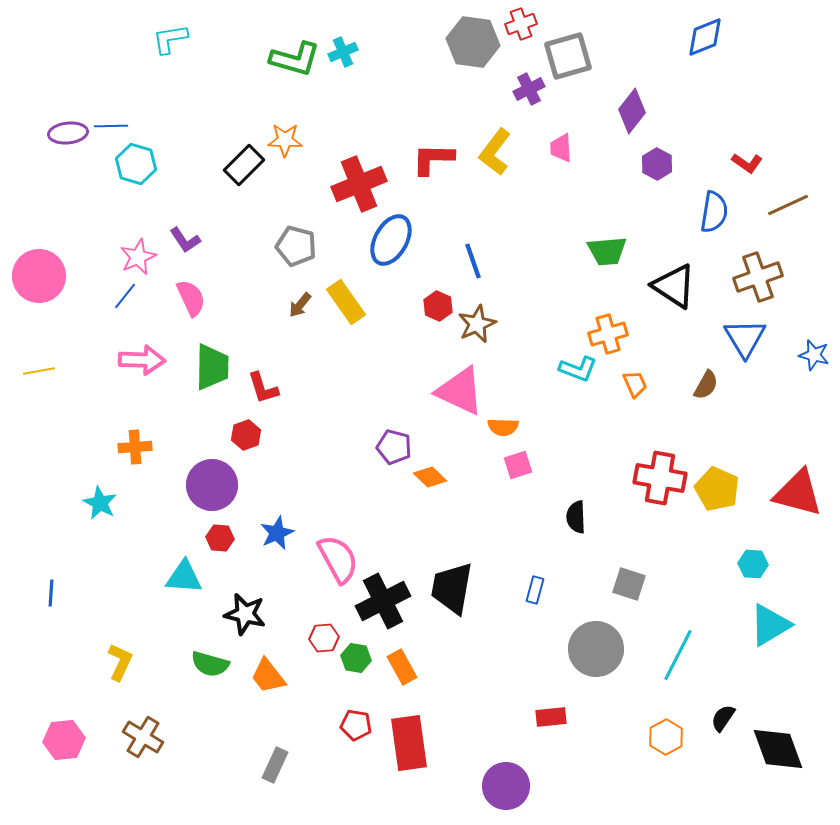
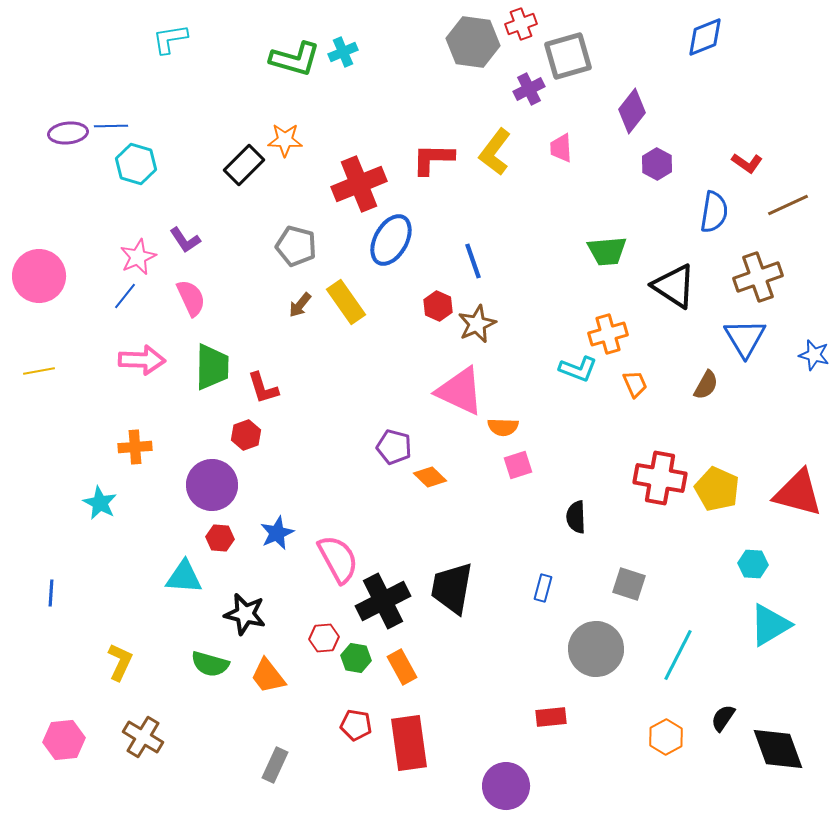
blue rectangle at (535, 590): moved 8 px right, 2 px up
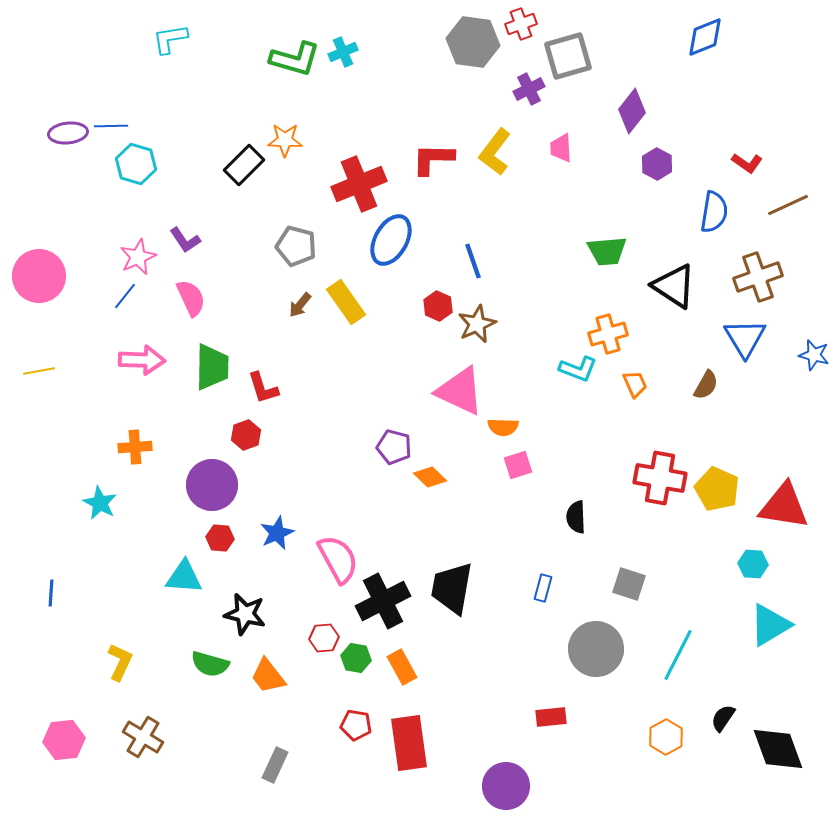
red triangle at (798, 493): moved 14 px left, 13 px down; rotated 6 degrees counterclockwise
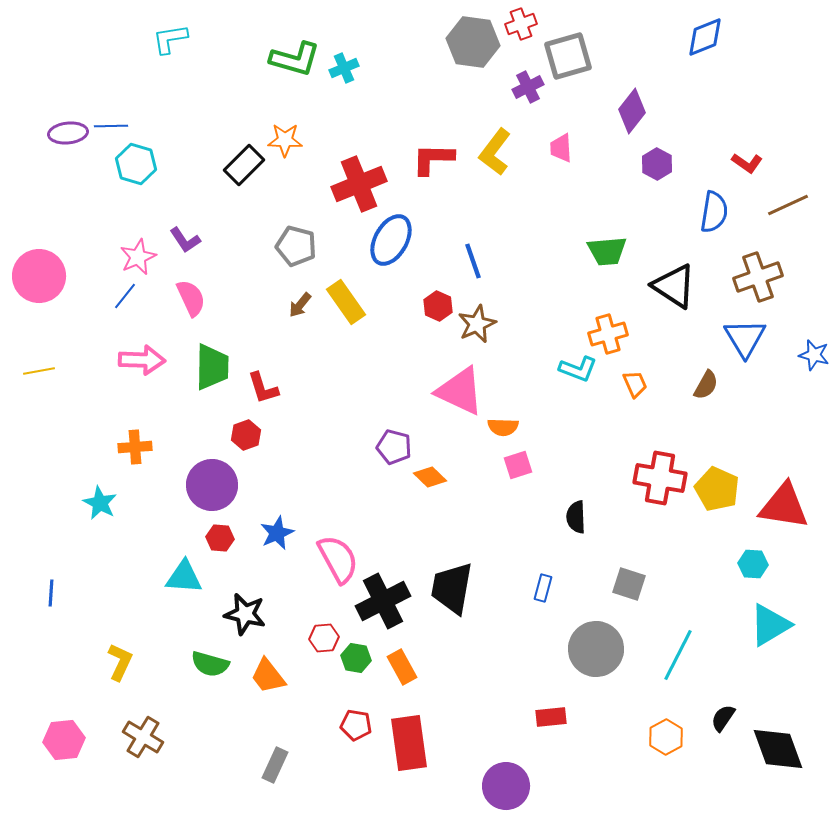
cyan cross at (343, 52): moved 1 px right, 16 px down
purple cross at (529, 89): moved 1 px left, 2 px up
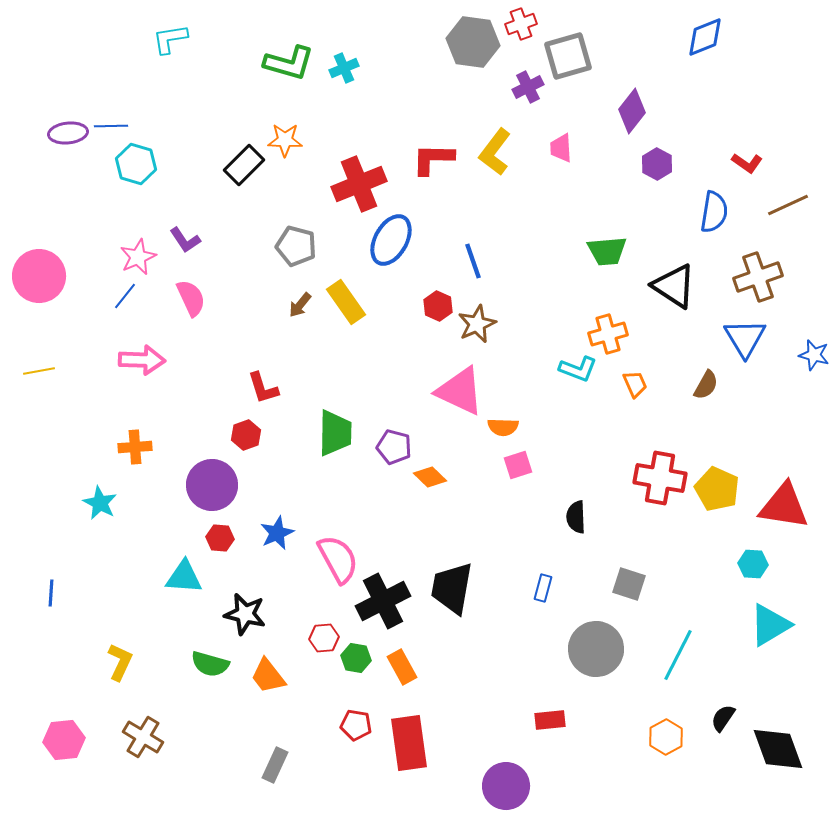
green L-shape at (295, 59): moved 6 px left, 4 px down
green trapezoid at (212, 367): moved 123 px right, 66 px down
red rectangle at (551, 717): moved 1 px left, 3 px down
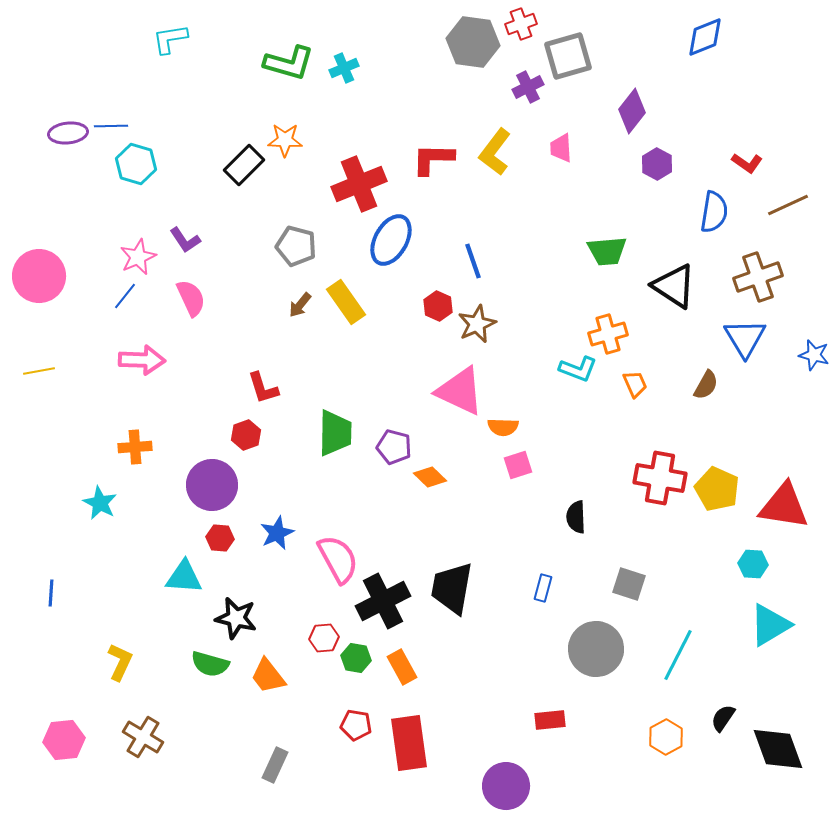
black star at (245, 614): moved 9 px left, 4 px down
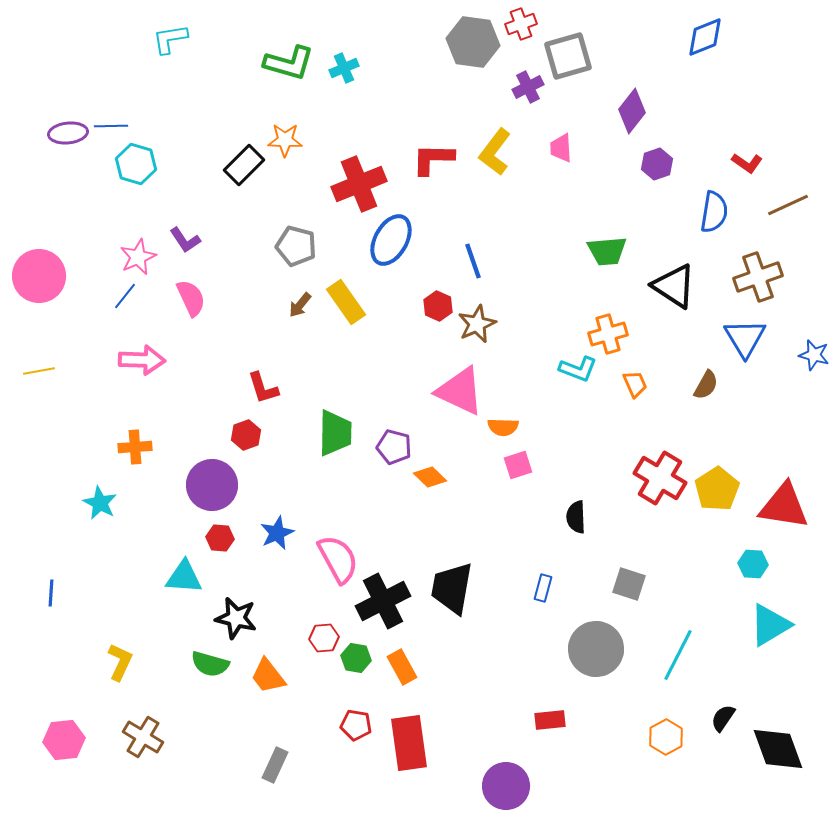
purple hexagon at (657, 164): rotated 12 degrees clockwise
red cross at (660, 478): rotated 21 degrees clockwise
yellow pentagon at (717, 489): rotated 15 degrees clockwise
